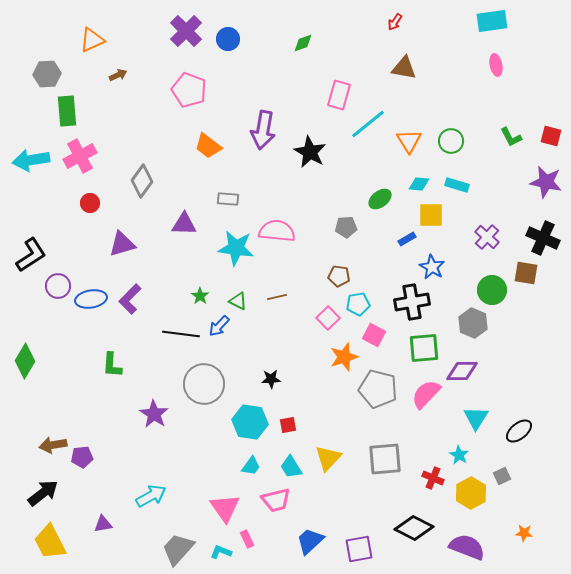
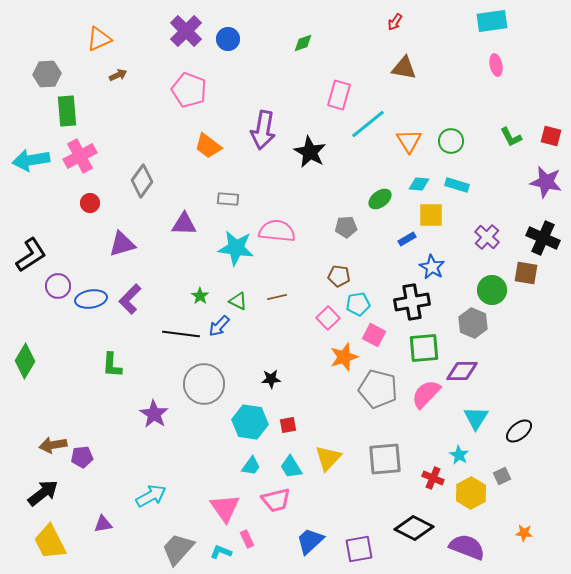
orange triangle at (92, 40): moved 7 px right, 1 px up
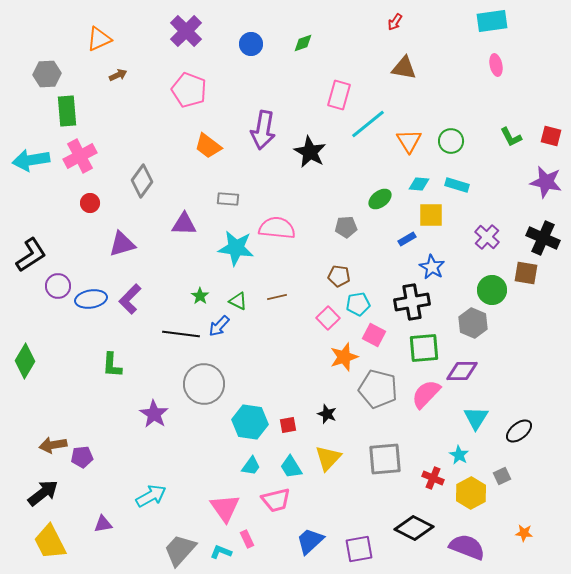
blue circle at (228, 39): moved 23 px right, 5 px down
pink semicircle at (277, 231): moved 3 px up
black star at (271, 379): moved 56 px right, 35 px down; rotated 24 degrees clockwise
gray trapezoid at (178, 549): moved 2 px right, 1 px down
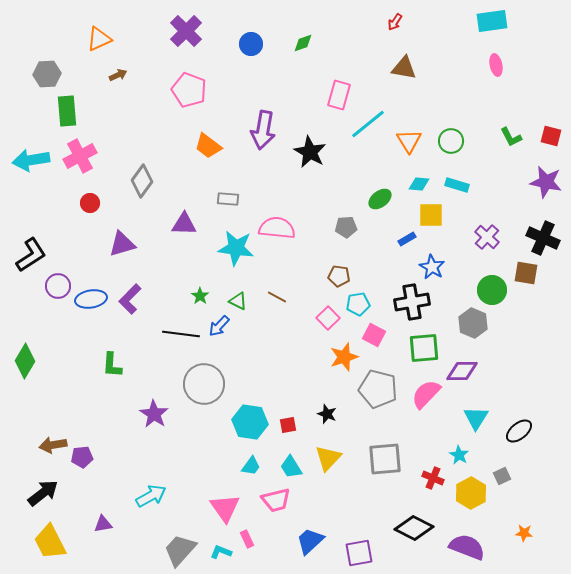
brown line at (277, 297): rotated 42 degrees clockwise
purple square at (359, 549): moved 4 px down
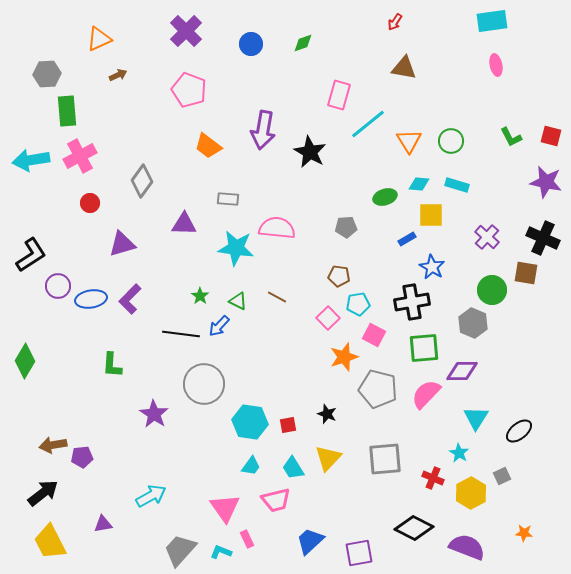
green ellipse at (380, 199): moved 5 px right, 2 px up; rotated 20 degrees clockwise
cyan star at (459, 455): moved 2 px up
cyan trapezoid at (291, 467): moved 2 px right, 1 px down
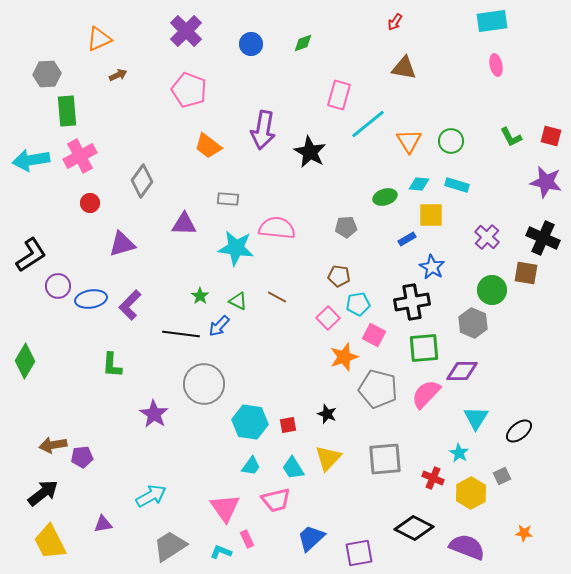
purple L-shape at (130, 299): moved 6 px down
blue trapezoid at (310, 541): moved 1 px right, 3 px up
gray trapezoid at (180, 550): moved 10 px left, 4 px up; rotated 15 degrees clockwise
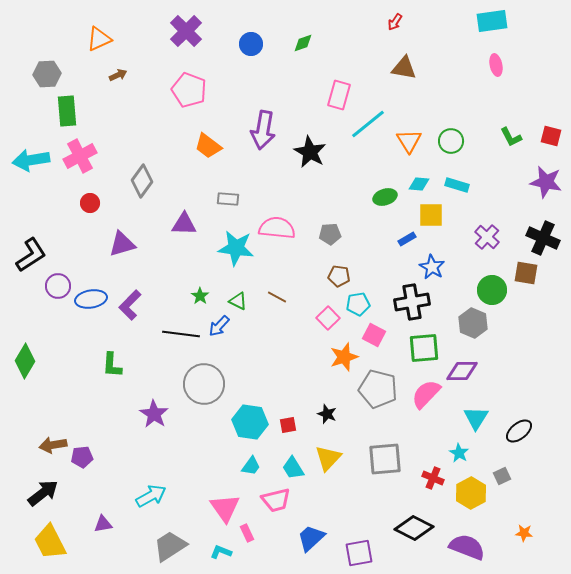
gray pentagon at (346, 227): moved 16 px left, 7 px down
pink rectangle at (247, 539): moved 6 px up
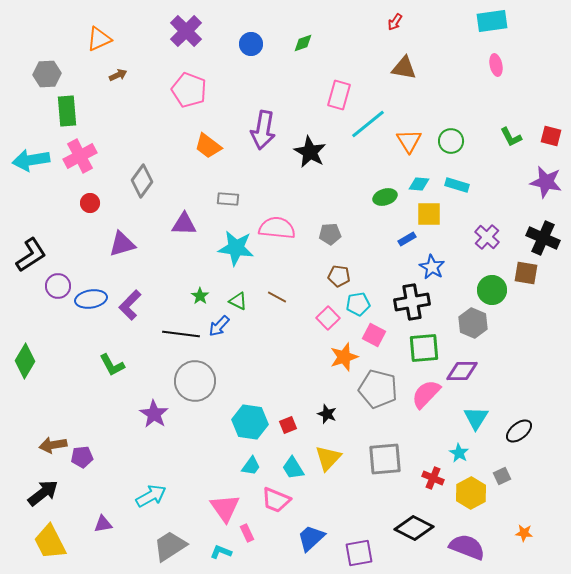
yellow square at (431, 215): moved 2 px left, 1 px up
green L-shape at (112, 365): rotated 32 degrees counterclockwise
gray circle at (204, 384): moved 9 px left, 3 px up
red square at (288, 425): rotated 12 degrees counterclockwise
pink trapezoid at (276, 500): rotated 36 degrees clockwise
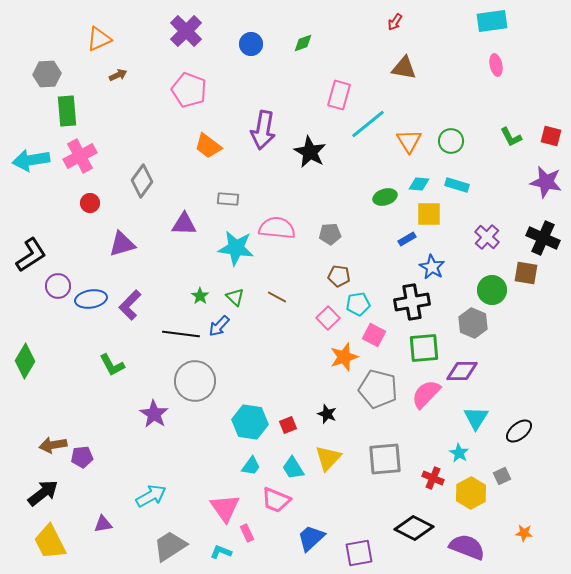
green triangle at (238, 301): moved 3 px left, 4 px up; rotated 18 degrees clockwise
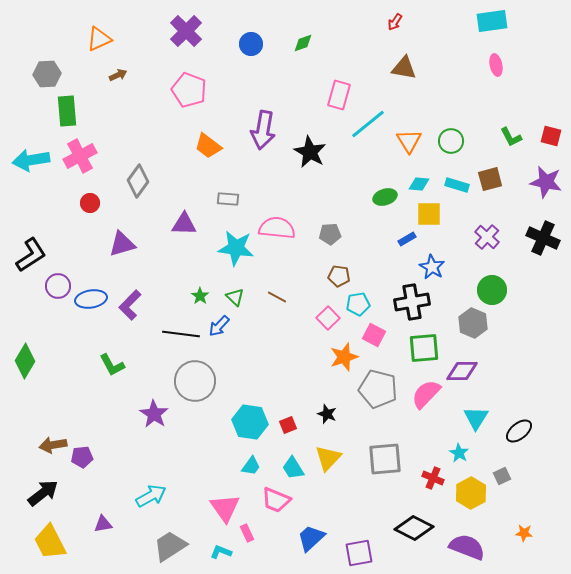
gray diamond at (142, 181): moved 4 px left
brown square at (526, 273): moved 36 px left, 94 px up; rotated 25 degrees counterclockwise
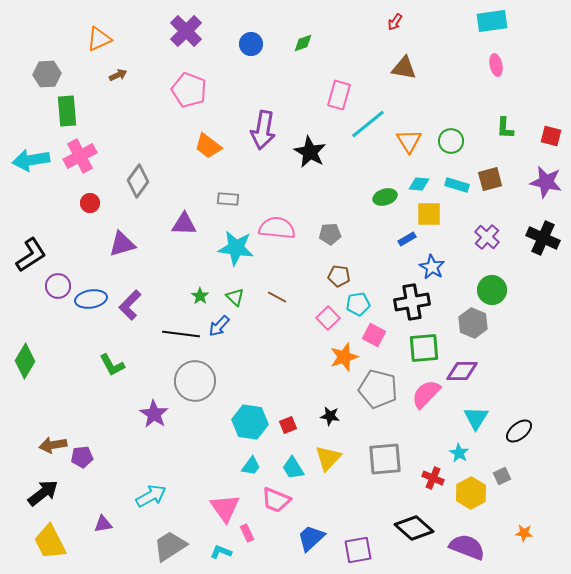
green L-shape at (511, 137): moved 6 px left, 9 px up; rotated 30 degrees clockwise
black star at (327, 414): moved 3 px right, 2 px down; rotated 12 degrees counterclockwise
black diamond at (414, 528): rotated 15 degrees clockwise
purple square at (359, 553): moved 1 px left, 3 px up
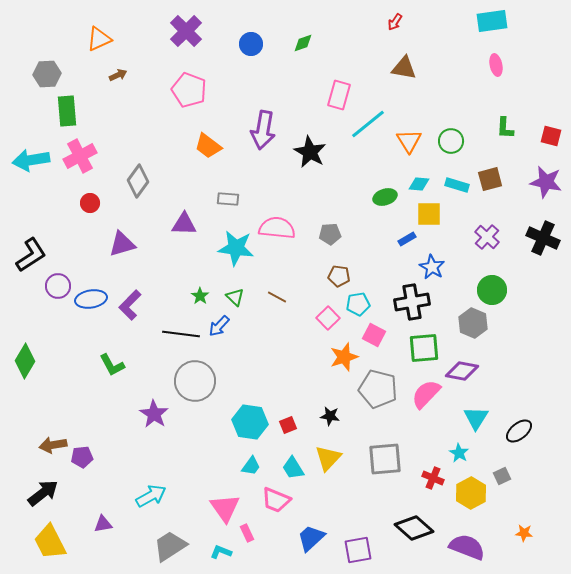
purple diamond at (462, 371): rotated 12 degrees clockwise
